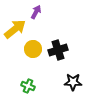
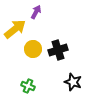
black star: rotated 18 degrees clockwise
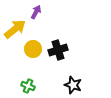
black star: moved 3 px down
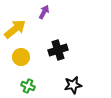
purple arrow: moved 8 px right
yellow circle: moved 12 px left, 8 px down
black star: rotated 30 degrees counterclockwise
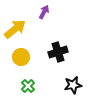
black cross: moved 2 px down
green cross: rotated 24 degrees clockwise
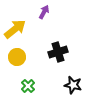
yellow circle: moved 4 px left
black star: rotated 24 degrees clockwise
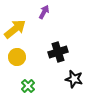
black star: moved 1 px right, 6 px up
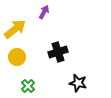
black star: moved 4 px right, 4 px down
